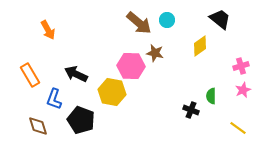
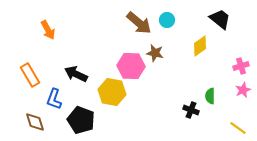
green semicircle: moved 1 px left
brown diamond: moved 3 px left, 4 px up
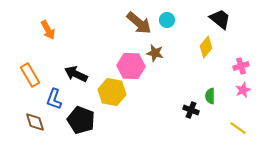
yellow diamond: moved 6 px right, 1 px down; rotated 15 degrees counterclockwise
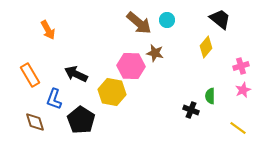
black pentagon: rotated 12 degrees clockwise
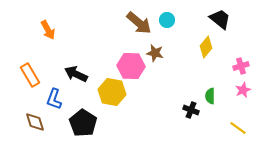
black pentagon: moved 2 px right, 3 px down
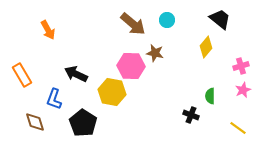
brown arrow: moved 6 px left, 1 px down
orange rectangle: moved 8 px left
black cross: moved 5 px down
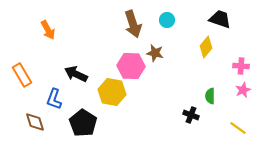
black trapezoid: rotated 20 degrees counterclockwise
brown arrow: rotated 32 degrees clockwise
pink cross: rotated 21 degrees clockwise
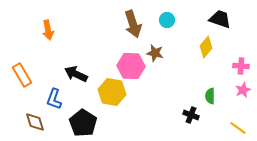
orange arrow: rotated 18 degrees clockwise
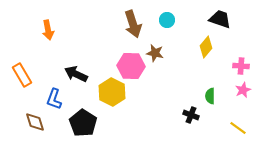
yellow hexagon: rotated 16 degrees clockwise
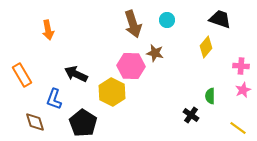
black cross: rotated 14 degrees clockwise
